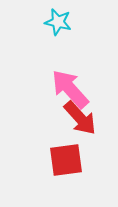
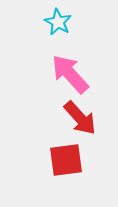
cyan star: rotated 16 degrees clockwise
pink arrow: moved 15 px up
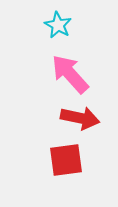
cyan star: moved 3 px down
red arrow: rotated 36 degrees counterclockwise
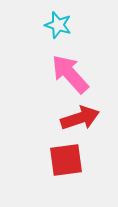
cyan star: rotated 12 degrees counterclockwise
red arrow: rotated 30 degrees counterclockwise
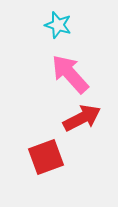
red arrow: moved 2 px right; rotated 9 degrees counterclockwise
red square: moved 20 px left, 3 px up; rotated 12 degrees counterclockwise
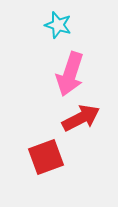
pink arrow: rotated 120 degrees counterclockwise
red arrow: moved 1 px left
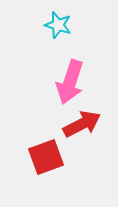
pink arrow: moved 8 px down
red arrow: moved 1 px right, 6 px down
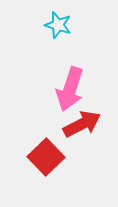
pink arrow: moved 7 px down
red square: rotated 24 degrees counterclockwise
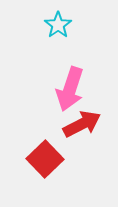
cyan star: rotated 20 degrees clockwise
red square: moved 1 px left, 2 px down
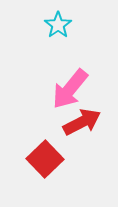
pink arrow: rotated 21 degrees clockwise
red arrow: moved 2 px up
